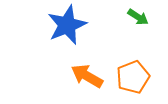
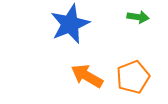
green arrow: rotated 25 degrees counterclockwise
blue star: moved 3 px right, 1 px up
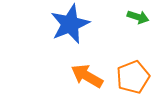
green arrow: rotated 10 degrees clockwise
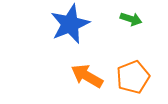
green arrow: moved 7 px left, 2 px down
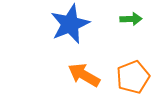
green arrow: rotated 20 degrees counterclockwise
orange arrow: moved 3 px left, 1 px up
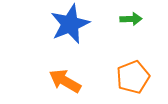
orange arrow: moved 19 px left, 6 px down
